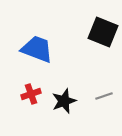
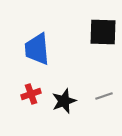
black square: rotated 20 degrees counterclockwise
blue trapezoid: rotated 116 degrees counterclockwise
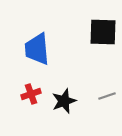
gray line: moved 3 px right
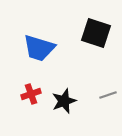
black square: moved 7 px left, 1 px down; rotated 16 degrees clockwise
blue trapezoid: moved 2 px right, 1 px up; rotated 68 degrees counterclockwise
gray line: moved 1 px right, 1 px up
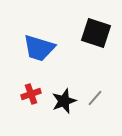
gray line: moved 13 px left, 3 px down; rotated 30 degrees counterclockwise
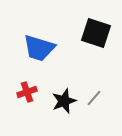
red cross: moved 4 px left, 2 px up
gray line: moved 1 px left
